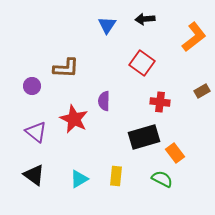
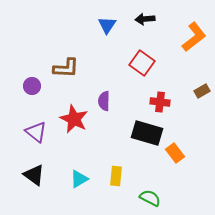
black rectangle: moved 3 px right, 4 px up; rotated 32 degrees clockwise
green semicircle: moved 12 px left, 19 px down
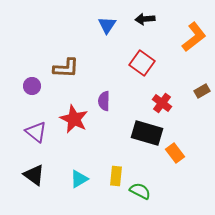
red cross: moved 2 px right, 1 px down; rotated 30 degrees clockwise
green semicircle: moved 10 px left, 7 px up
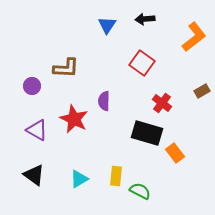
purple triangle: moved 1 px right, 2 px up; rotated 10 degrees counterclockwise
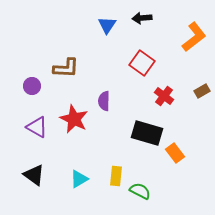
black arrow: moved 3 px left, 1 px up
red cross: moved 2 px right, 7 px up
purple triangle: moved 3 px up
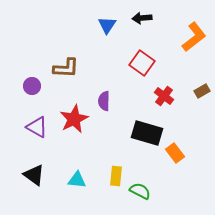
red star: rotated 20 degrees clockwise
cyan triangle: moved 2 px left, 1 px down; rotated 36 degrees clockwise
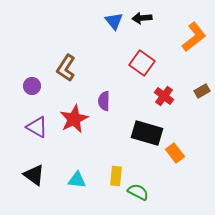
blue triangle: moved 7 px right, 4 px up; rotated 12 degrees counterclockwise
brown L-shape: rotated 120 degrees clockwise
green semicircle: moved 2 px left, 1 px down
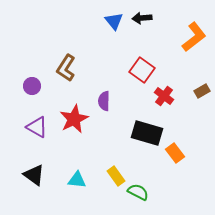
red square: moved 7 px down
yellow rectangle: rotated 42 degrees counterclockwise
